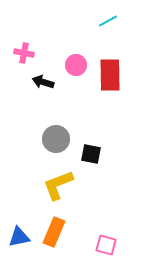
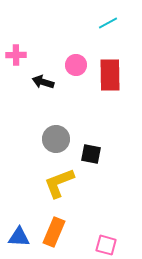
cyan line: moved 2 px down
pink cross: moved 8 px left, 2 px down; rotated 12 degrees counterclockwise
yellow L-shape: moved 1 px right, 2 px up
blue triangle: rotated 15 degrees clockwise
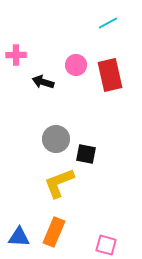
red rectangle: rotated 12 degrees counterclockwise
black square: moved 5 px left
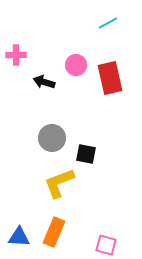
red rectangle: moved 3 px down
black arrow: moved 1 px right
gray circle: moved 4 px left, 1 px up
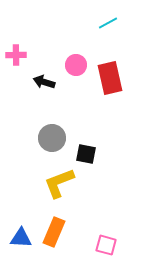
blue triangle: moved 2 px right, 1 px down
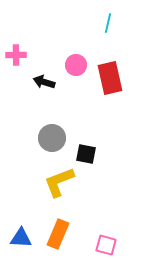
cyan line: rotated 48 degrees counterclockwise
yellow L-shape: moved 1 px up
orange rectangle: moved 4 px right, 2 px down
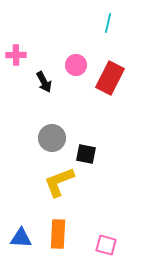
red rectangle: rotated 40 degrees clockwise
black arrow: rotated 135 degrees counterclockwise
orange rectangle: rotated 20 degrees counterclockwise
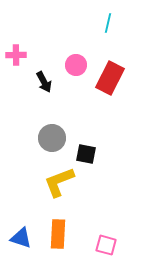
blue triangle: rotated 15 degrees clockwise
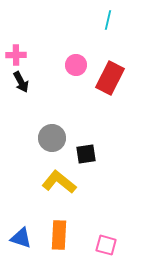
cyan line: moved 3 px up
black arrow: moved 23 px left
black square: rotated 20 degrees counterclockwise
yellow L-shape: rotated 60 degrees clockwise
orange rectangle: moved 1 px right, 1 px down
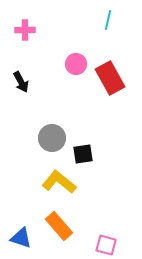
pink cross: moved 9 px right, 25 px up
pink circle: moved 1 px up
red rectangle: rotated 56 degrees counterclockwise
black square: moved 3 px left
orange rectangle: moved 9 px up; rotated 44 degrees counterclockwise
